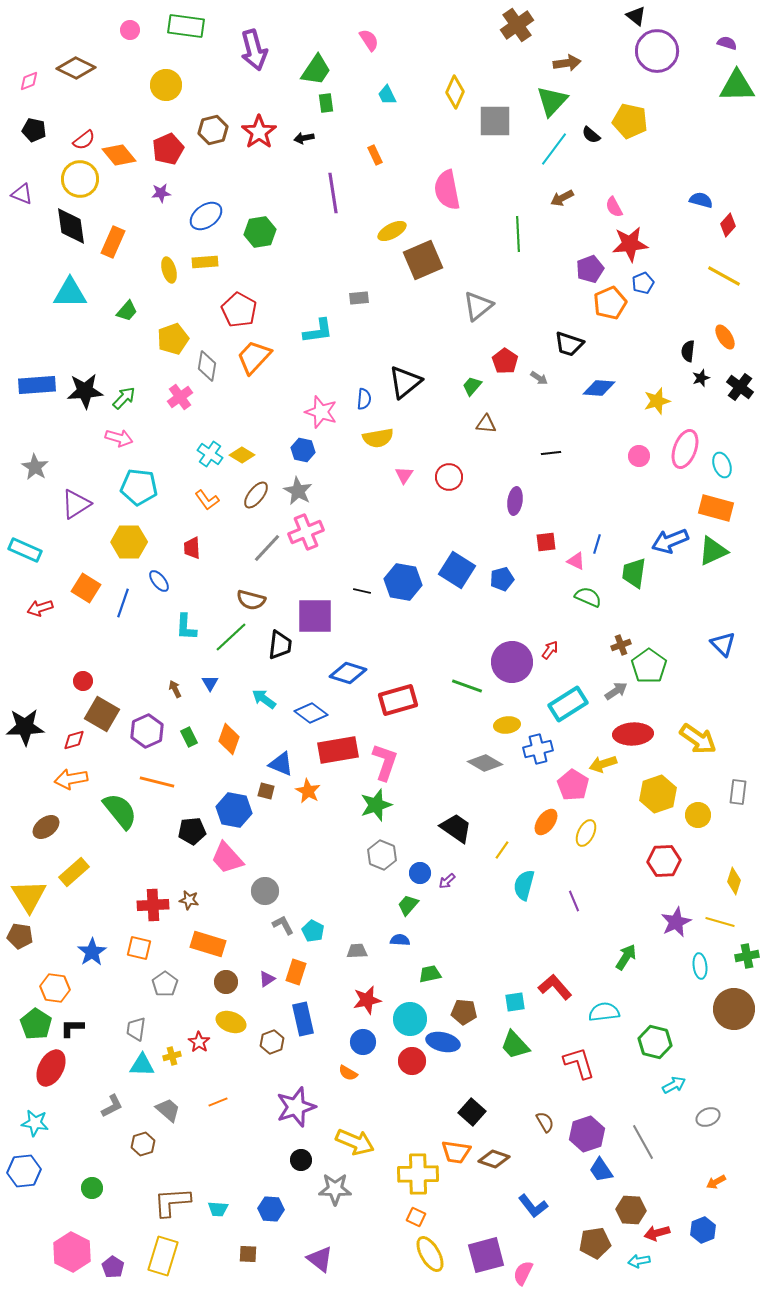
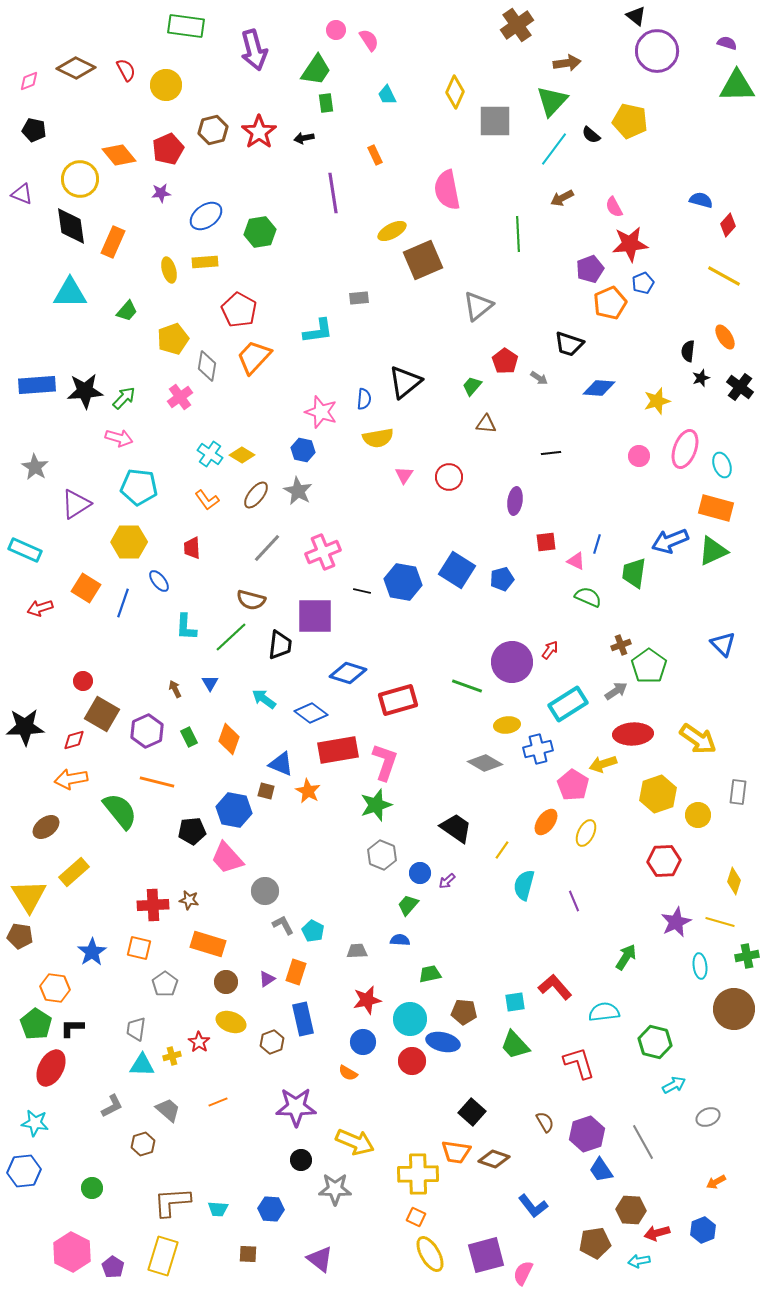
pink circle at (130, 30): moved 206 px right
red semicircle at (84, 140): moved 42 px right, 70 px up; rotated 80 degrees counterclockwise
pink cross at (306, 532): moved 17 px right, 20 px down
purple star at (296, 1107): rotated 18 degrees clockwise
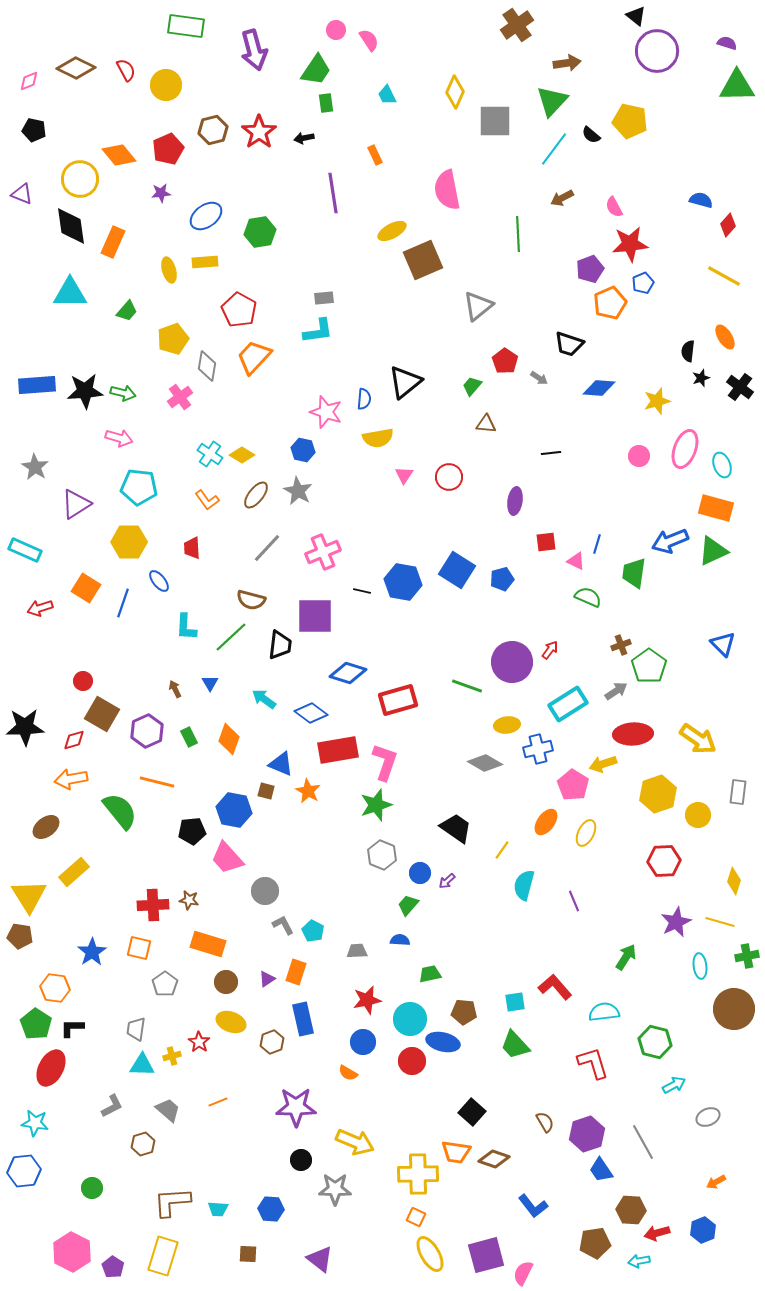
gray rectangle at (359, 298): moved 35 px left
green arrow at (124, 398): moved 1 px left, 5 px up; rotated 60 degrees clockwise
pink star at (321, 412): moved 5 px right
red L-shape at (579, 1063): moved 14 px right
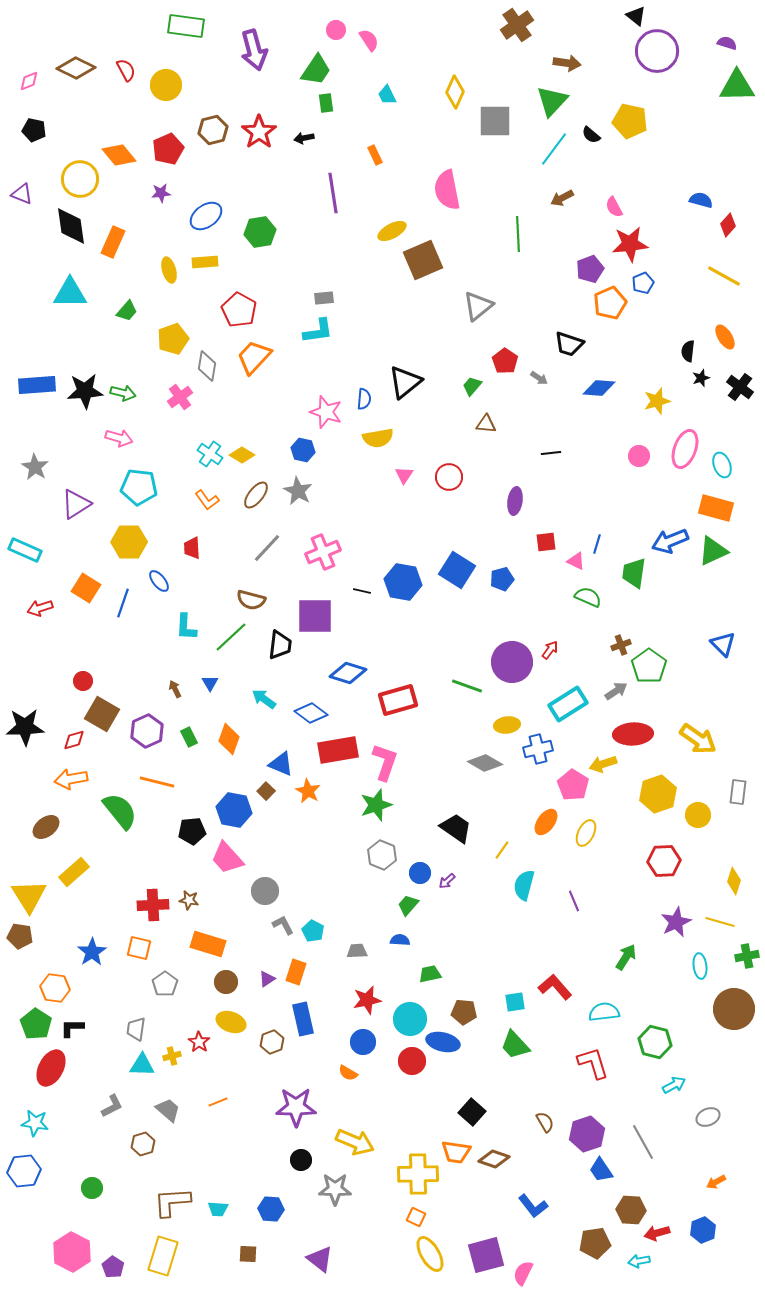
brown arrow at (567, 63): rotated 16 degrees clockwise
brown square at (266, 791): rotated 30 degrees clockwise
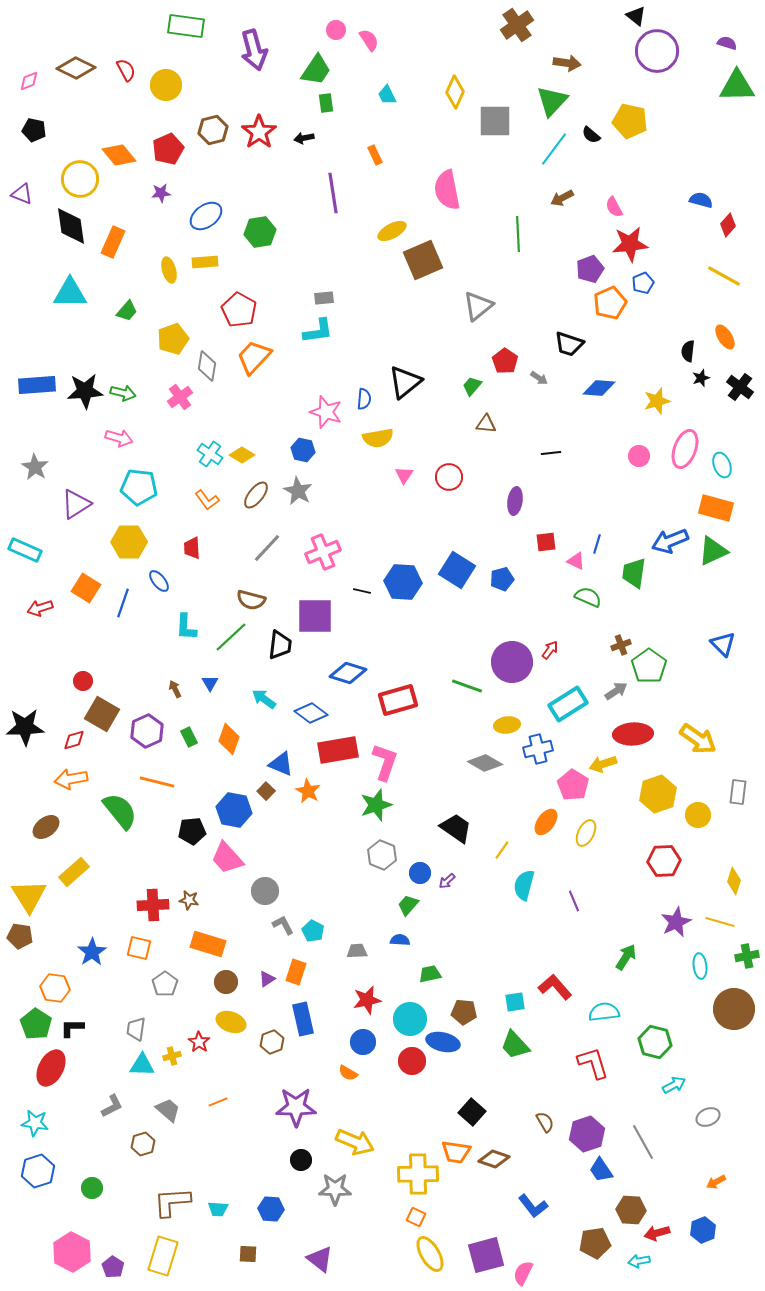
blue hexagon at (403, 582): rotated 6 degrees counterclockwise
blue hexagon at (24, 1171): moved 14 px right; rotated 12 degrees counterclockwise
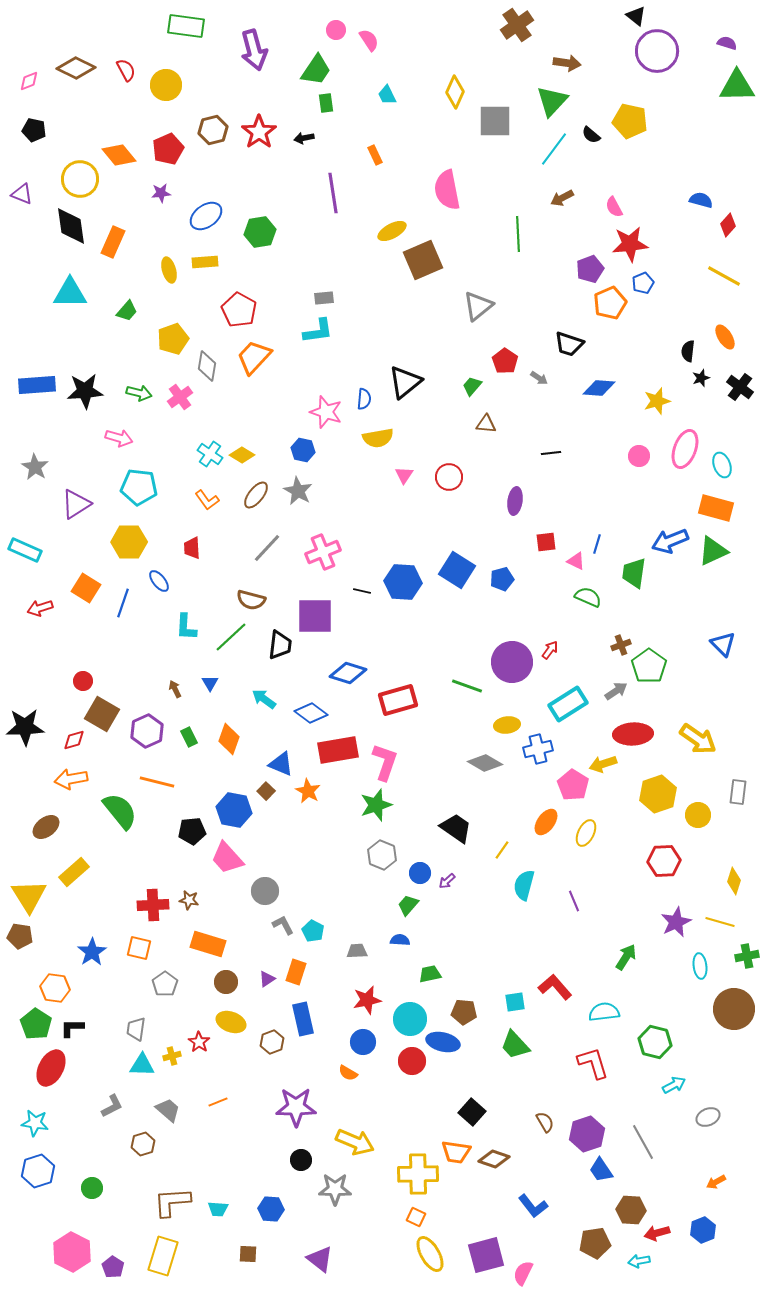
green arrow at (123, 393): moved 16 px right
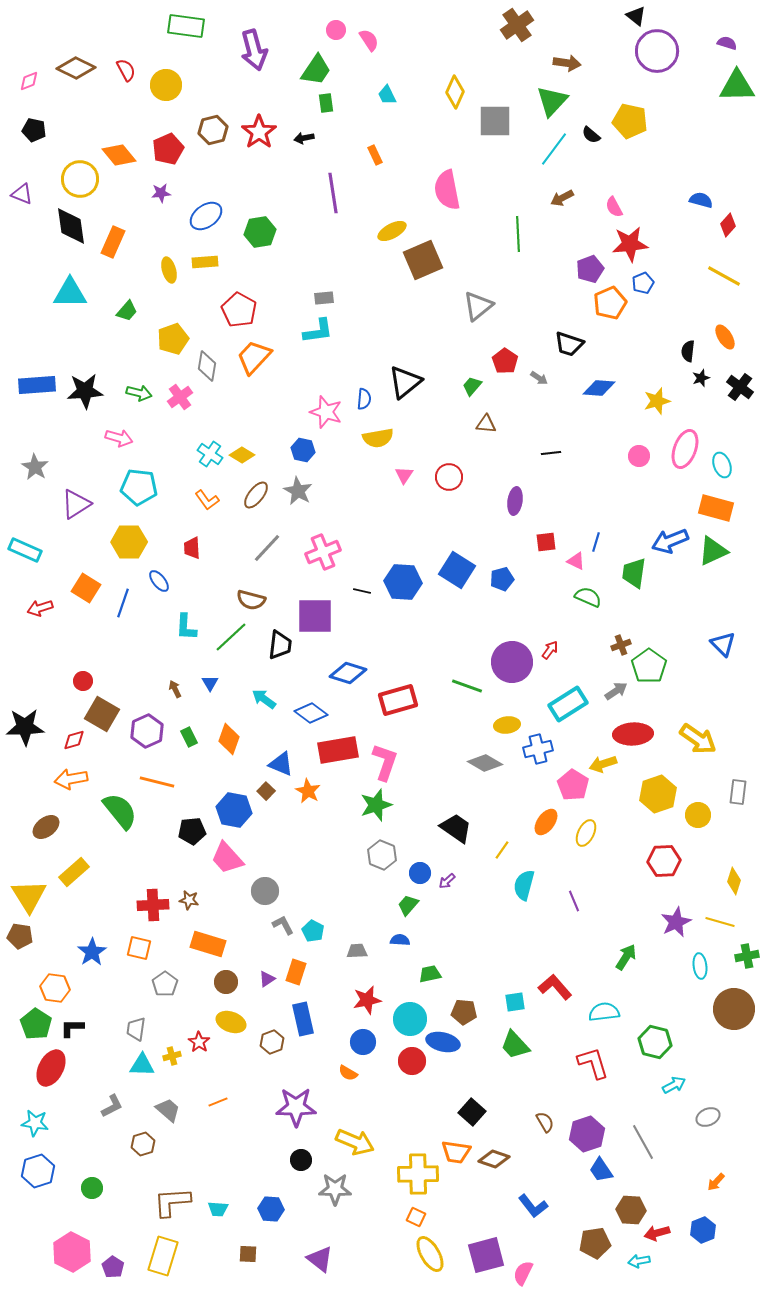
blue line at (597, 544): moved 1 px left, 2 px up
orange arrow at (716, 1182): rotated 18 degrees counterclockwise
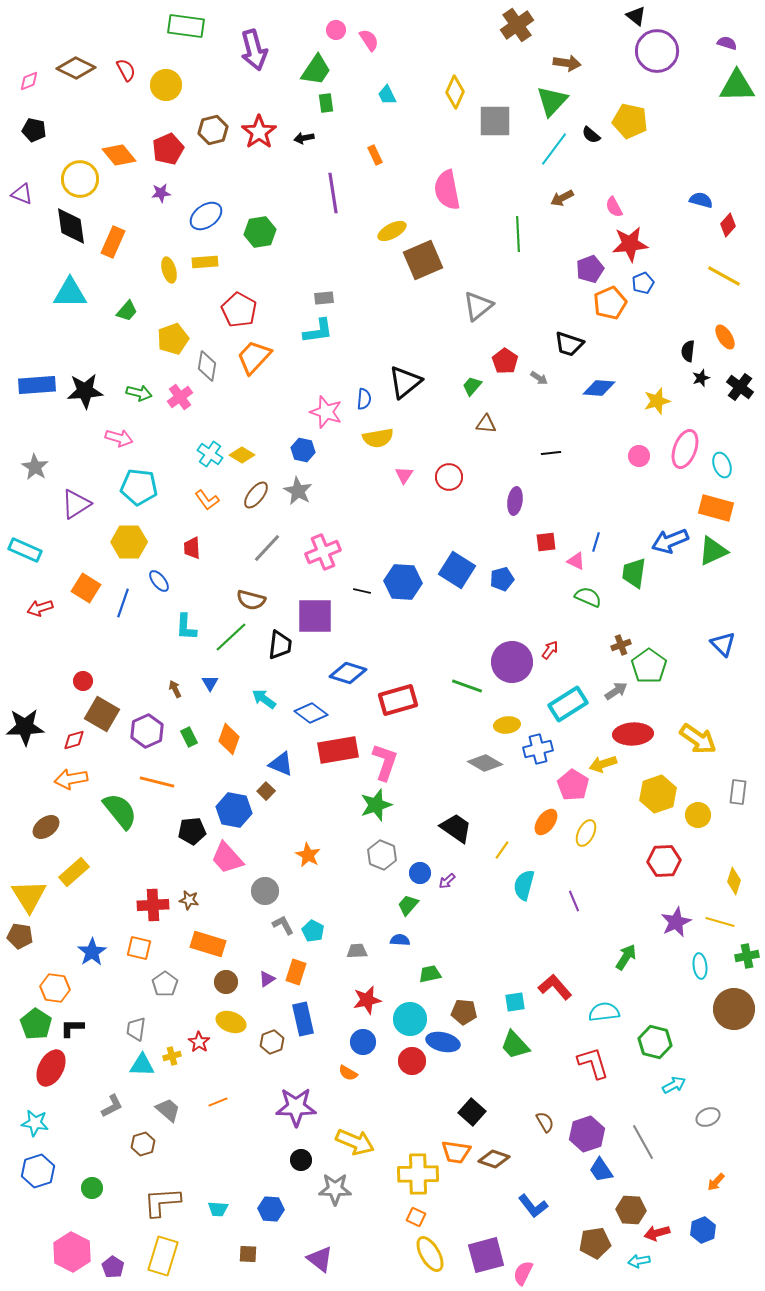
orange star at (308, 791): moved 64 px down
brown L-shape at (172, 1202): moved 10 px left
